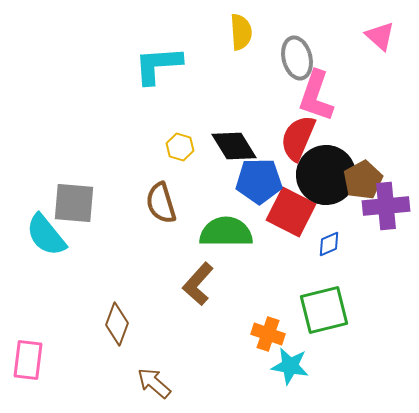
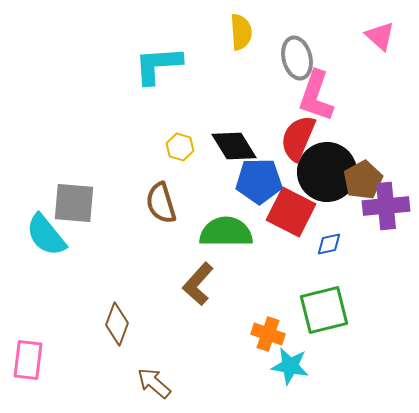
black circle: moved 1 px right, 3 px up
blue diamond: rotated 12 degrees clockwise
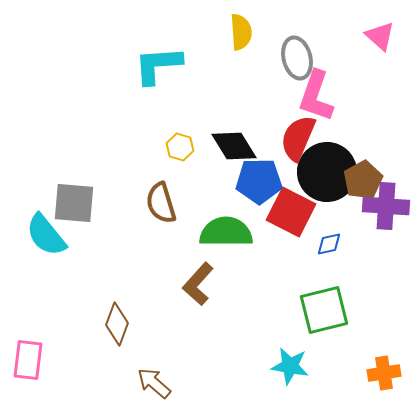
purple cross: rotated 9 degrees clockwise
orange cross: moved 116 px right, 39 px down; rotated 28 degrees counterclockwise
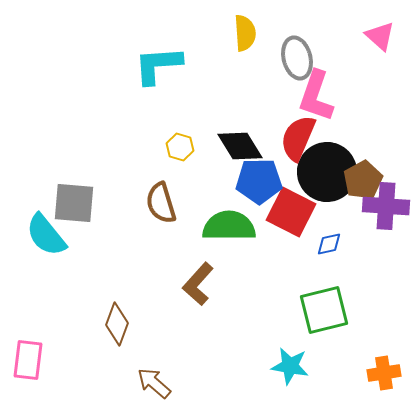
yellow semicircle: moved 4 px right, 1 px down
black diamond: moved 6 px right
green semicircle: moved 3 px right, 6 px up
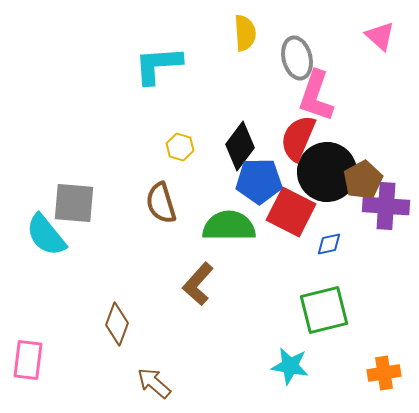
black diamond: rotated 69 degrees clockwise
